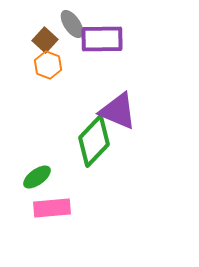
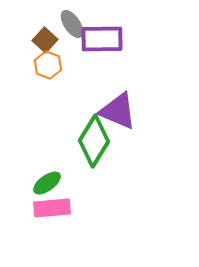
green diamond: rotated 12 degrees counterclockwise
green ellipse: moved 10 px right, 6 px down
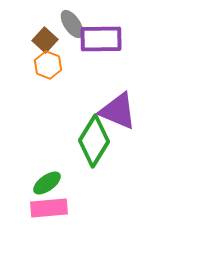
purple rectangle: moved 1 px left
pink rectangle: moved 3 px left
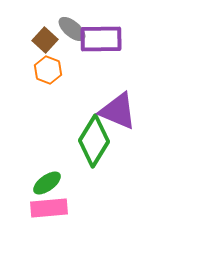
gray ellipse: moved 5 px down; rotated 16 degrees counterclockwise
orange hexagon: moved 5 px down
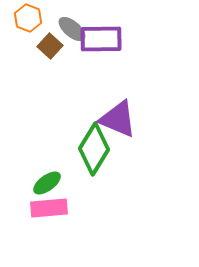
brown square: moved 5 px right, 6 px down
orange hexagon: moved 20 px left, 52 px up
purple triangle: moved 8 px down
green diamond: moved 8 px down
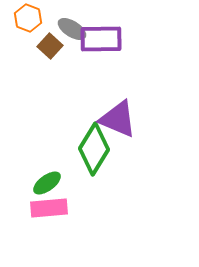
gray ellipse: rotated 8 degrees counterclockwise
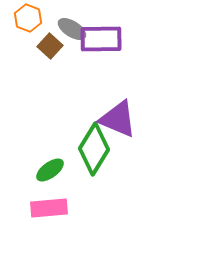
green ellipse: moved 3 px right, 13 px up
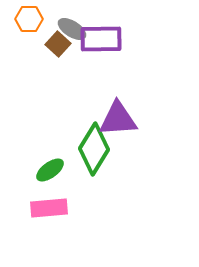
orange hexagon: moved 1 px right, 1 px down; rotated 20 degrees counterclockwise
brown square: moved 8 px right, 2 px up
purple triangle: rotated 27 degrees counterclockwise
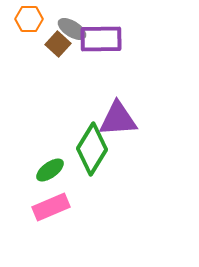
green diamond: moved 2 px left
pink rectangle: moved 2 px right, 1 px up; rotated 18 degrees counterclockwise
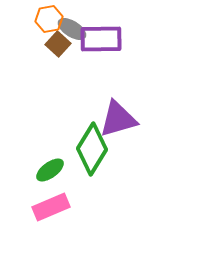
orange hexagon: moved 20 px right; rotated 12 degrees counterclockwise
purple triangle: rotated 12 degrees counterclockwise
